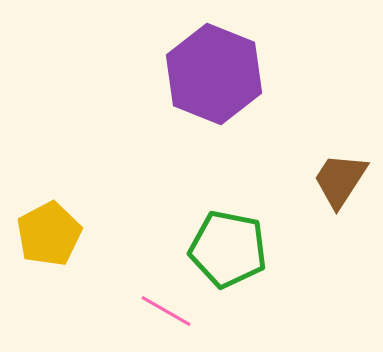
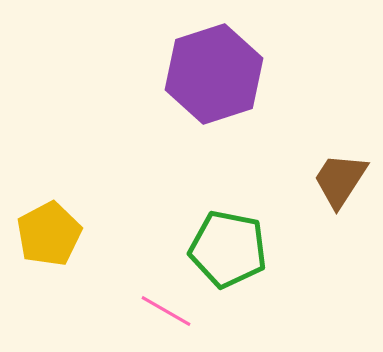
purple hexagon: rotated 20 degrees clockwise
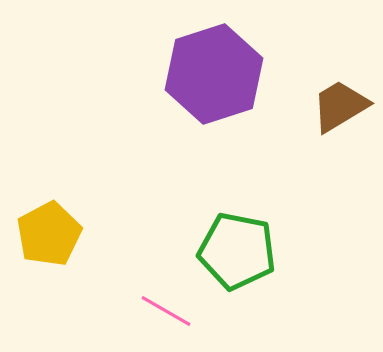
brown trapezoid: moved 74 px up; rotated 26 degrees clockwise
green pentagon: moved 9 px right, 2 px down
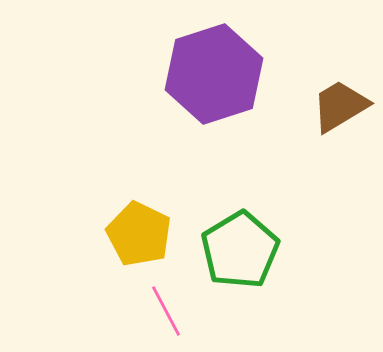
yellow pentagon: moved 90 px right; rotated 18 degrees counterclockwise
green pentagon: moved 3 px right, 1 px up; rotated 30 degrees clockwise
pink line: rotated 32 degrees clockwise
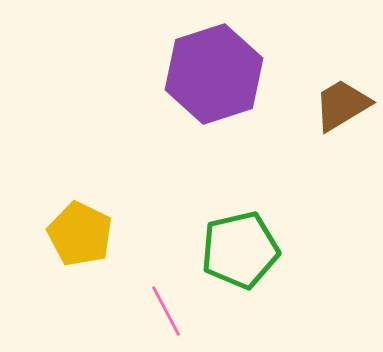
brown trapezoid: moved 2 px right, 1 px up
yellow pentagon: moved 59 px left
green pentagon: rotated 18 degrees clockwise
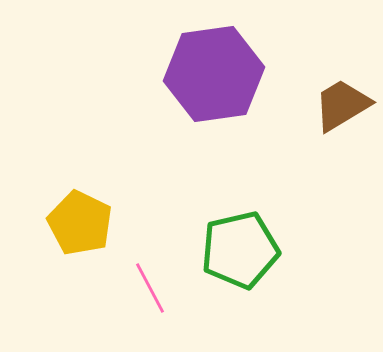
purple hexagon: rotated 10 degrees clockwise
yellow pentagon: moved 11 px up
pink line: moved 16 px left, 23 px up
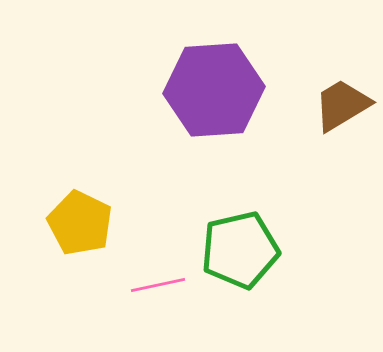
purple hexagon: moved 16 px down; rotated 4 degrees clockwise
pink line: moved 8 px right, 3 px up; rotated 74 degrees counterclockwise
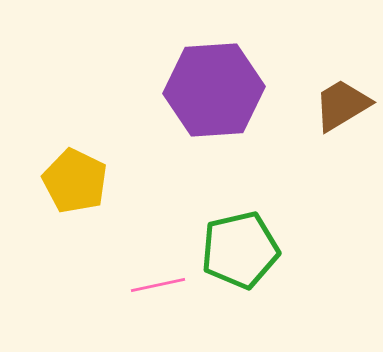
yellow pentagon: moved 5 px left, 42 px up
